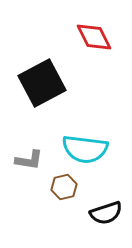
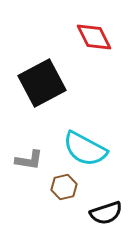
cyan semicircle: rotated 21 degrees clockwise
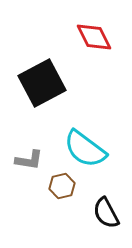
cyan semicircle: rotated 9 degrees clockwise
brown hexagon: moved 2 px left, 1 px up
black semicircle: rotated 80 degrees clockwise
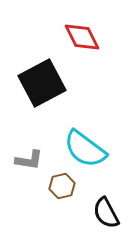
red diamond: moved 12 px left
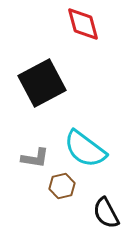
red diamond: moved 1 px right, 13 px up; rotated 12 degrees clockwise
gray L-shape: moved 6 px right, 2 px up
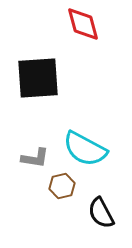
black square: moved 4 px left, 5 px up; rotated 24 degrees clockwise
cyan semicircle: rotated 9 degrees counterclockwise
black semicircle: moved 5 px left
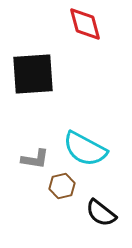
red diamond: moved 2 px right
black square: moved 5 px left, 4 px up
gray L-shape: moved 1 px down
black semicircle: rotated 24 degrees counterclockwise
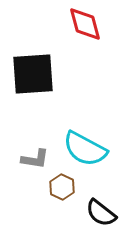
brown hexagon: moved 1 px down; rotated 20 degrees counterclockwise
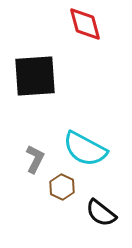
black square: moved 2 px right, 2 px down
gray L-shape: rotated 72 degrees counterclockwise
